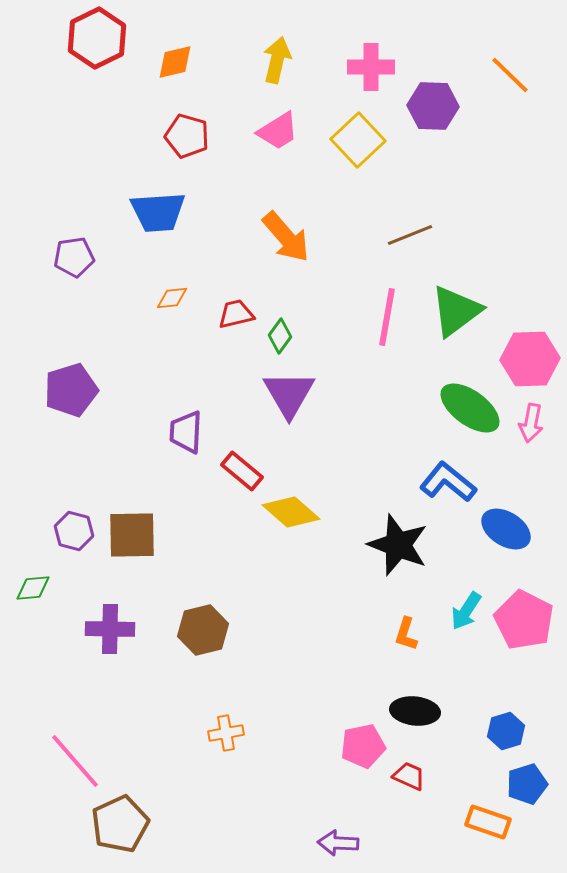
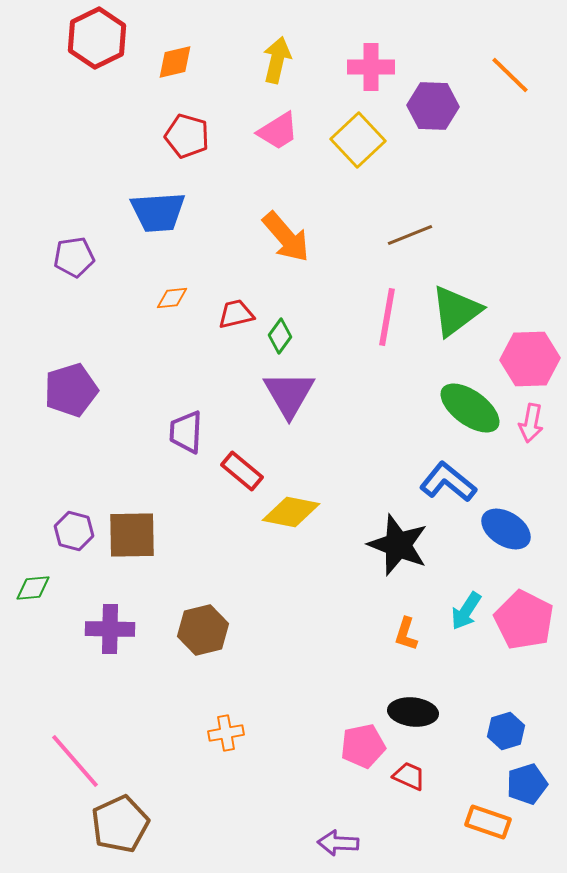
yellow diamond at (291, 512): rotated 30 degrees counterclockwise
black ellipse at (415, 711): moved 2 px left, 1 px down
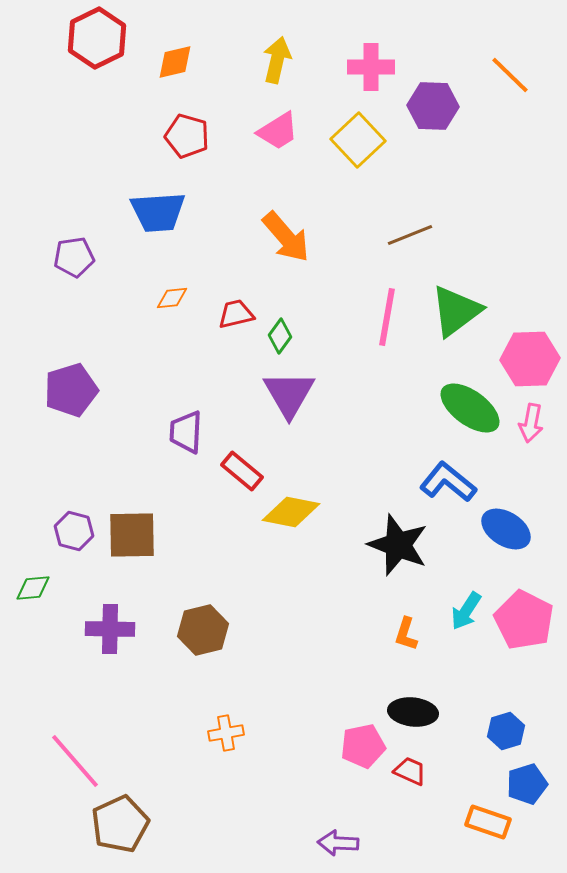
red trapezoid at (409, 776): moved 1 px right, 5 px up
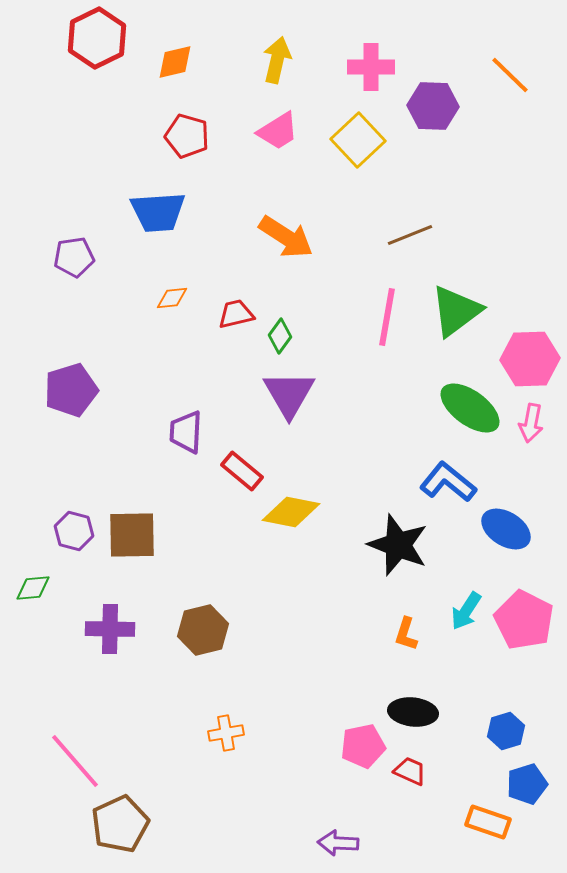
orange arrow at (286, 237): rotated 16 degrees counterclockwise
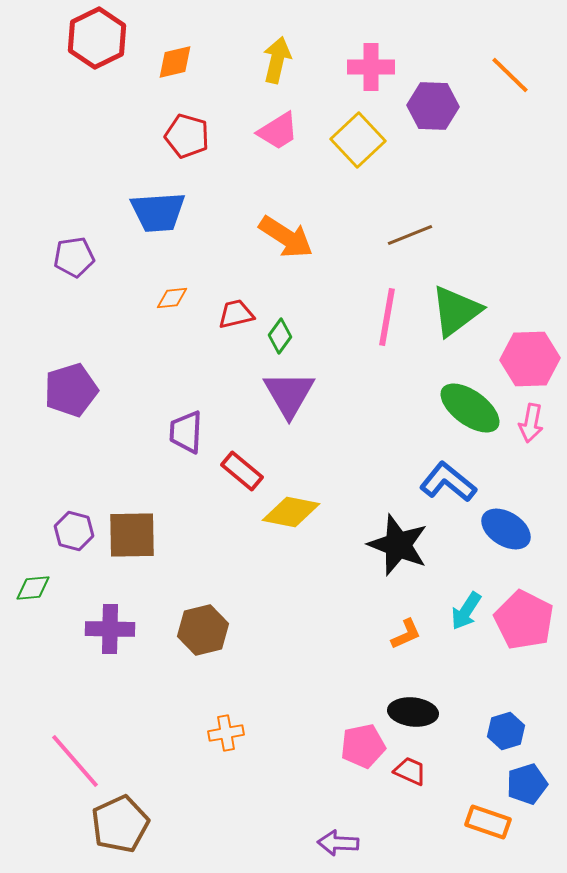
orange L-shape at (406, 634): rotated 132 degrees counterclockwise
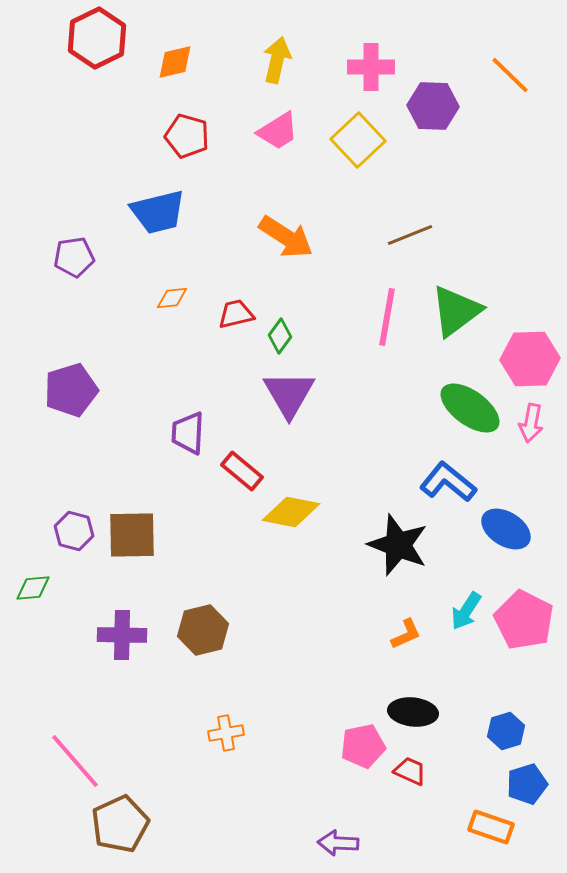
blue trapezoid at (158, 212): rotated 10 degrees counterclockwise
purple trapezoid at (186, 432): moved 2 px right, 1 px down
purple cross at (110, 629): moved 12 px right, 6 px down
orange rectangle at (488, 822): moved 3 px right, 5 px down
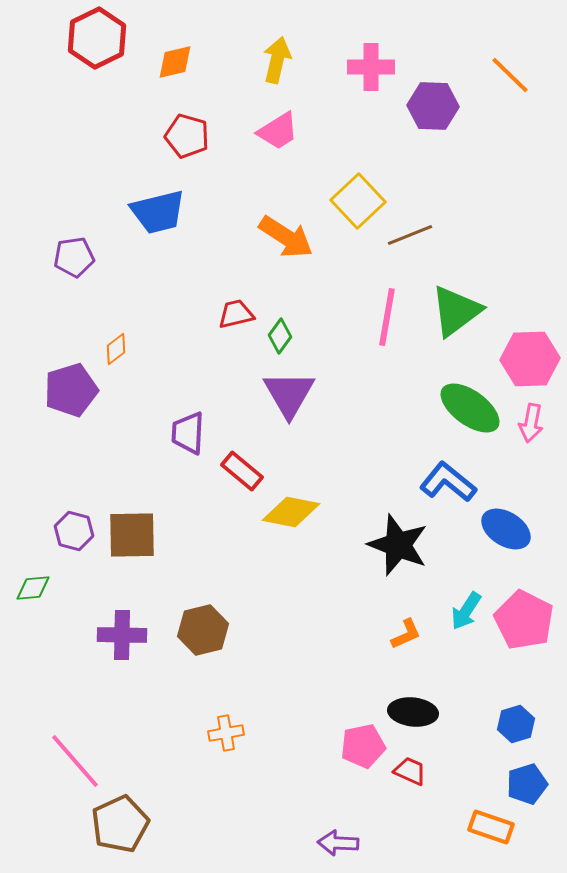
yellow square at (358, 140): moved 61 px down
orange diamond at (172, 298): moved 56 px left, 51 px down; rotated 32 degrees counterclockwise
blue hexagon at (506, 731): moved 10 px right, 7 px up
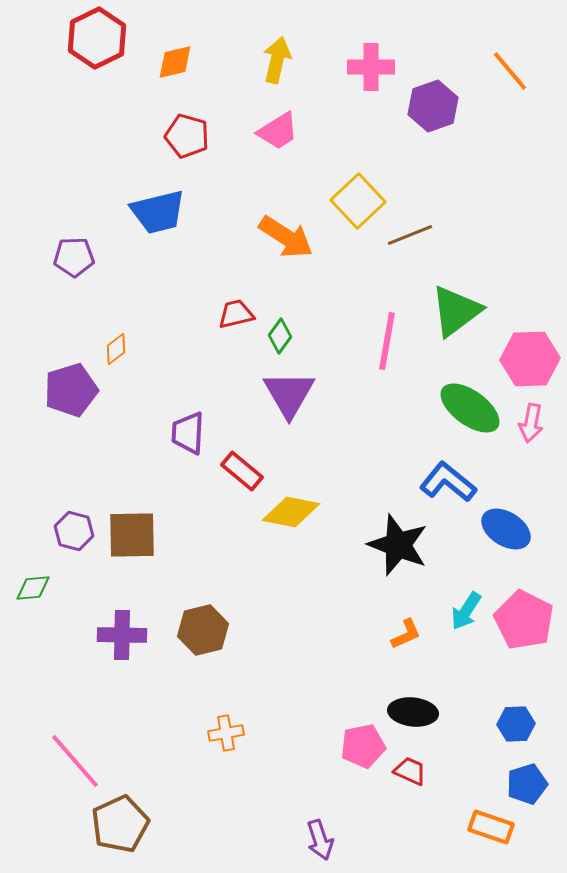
orange line at (510, 75): moved 4 px up; rotated 6 degrees clockwise
purple hexagon at (433, 106): rotated 21 degrees counterclockwise
purple pentagon at (74, 257): rotated 6 degrees clockwise
pink line at (387, 317): moved 24 px down
blue hexagon at (516, 724): rotated 15 degrees clockwise
purple arrow at (338, 843): moved 18 px left, 3 px up; rotated 111 degrees counterclockwise
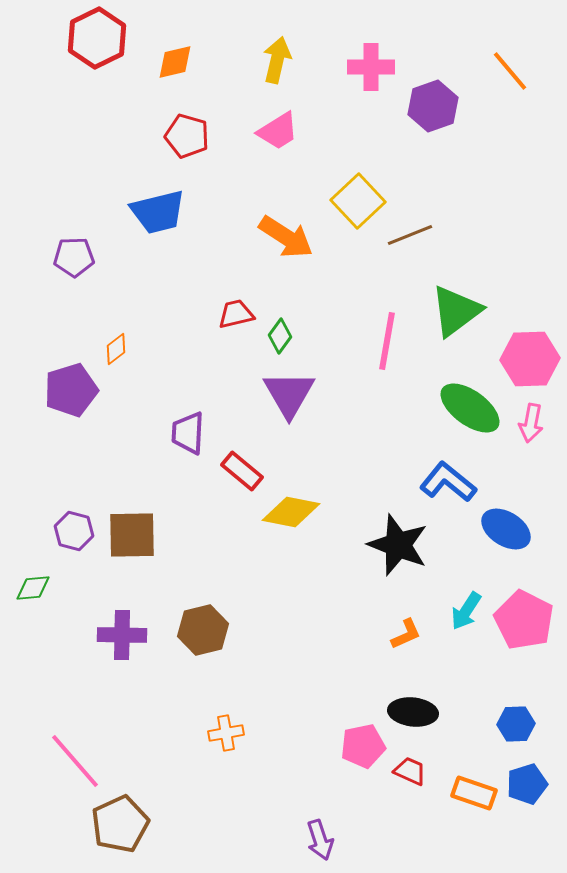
orange rectangle at (491, 827): moved 17 px left, 34 px up
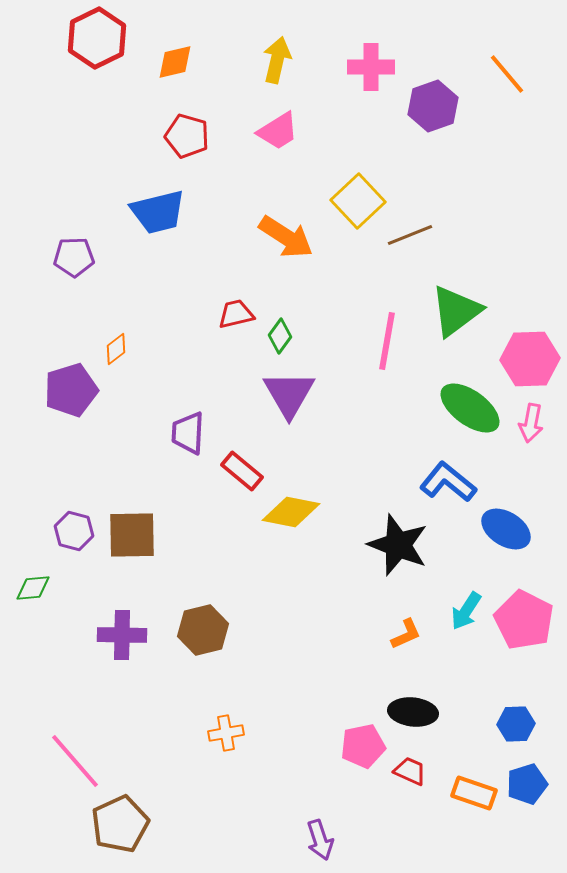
orange line at (510, 71): moved 3 px left, 3 px down
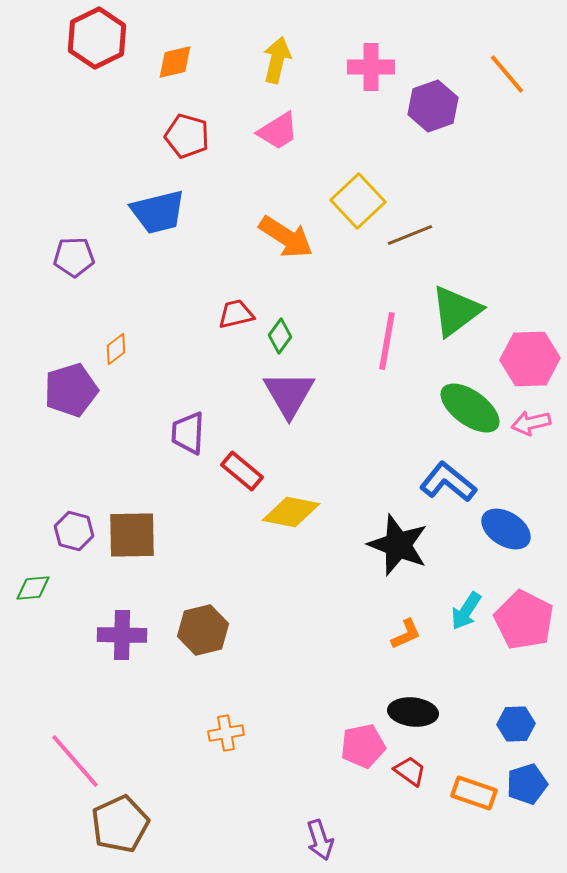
pink arrow at (531, 423): rotated 66 degrees clockwise
red trapezoid at (410, 771): rotated 12 degrees clockwise
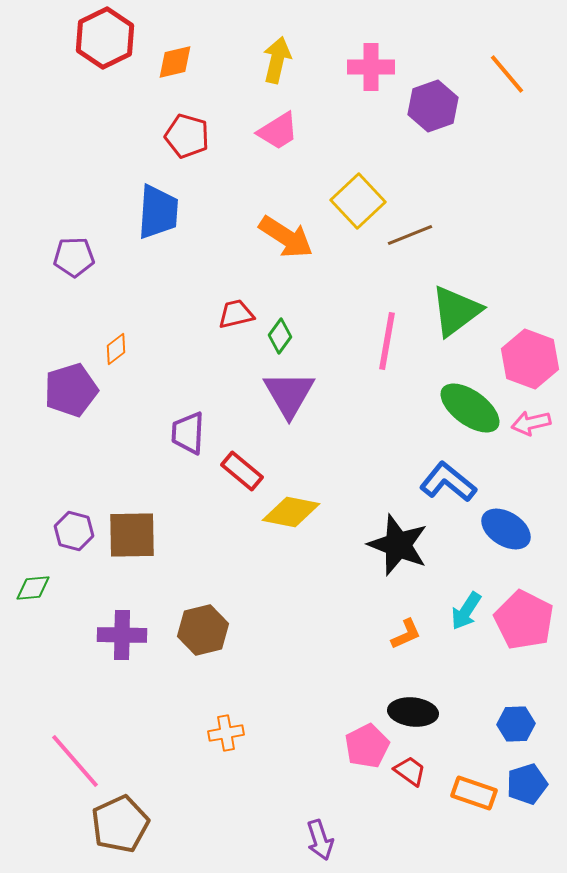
red hexagon at (97, 38): moved 8 px right
blue trapezoid at (158, 212): rotated 72 degrees counterclockwise
pink hexagon at (530, 359): rotated 22 degrees clockwise
pink pentagon at (363, 746): moved 4 px right; rotated 15 degrees counterclockwise
